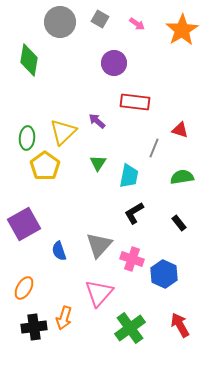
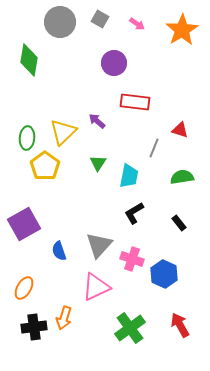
pink triangle: moved 3 px left, 6 px up; rotated 24 degrees clockwise
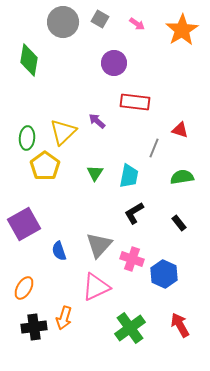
gray circle: moved 3 px right
green triangle: moved 3 px left, 10 px down
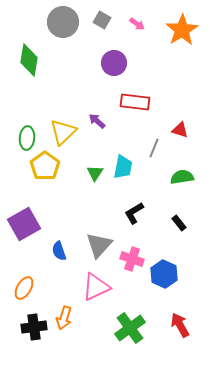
gray square: moved 2 px right, 1 px down
cyan trapezoid: moved 6 px left, 9 px up
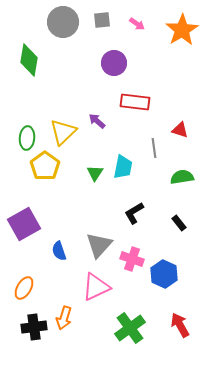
gray square: rotated 36 degrees counterclockwise
gray line: rotated 30 degrees counterclockwise
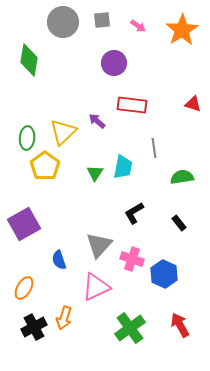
pink arrow: moved 1 px right, 2 px down
red rectangle: moved 3 px left, 3 px down
red triangle: moved 13 px right, 26 px up
blue semicircle: moved 9 px down
black cross: rotated 20 degrees counterclockwise
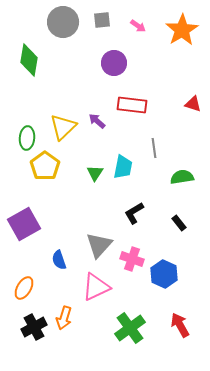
yellow triangle: moved 5 px up
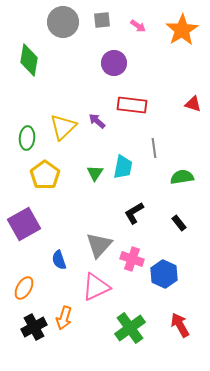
yellow pentagon: moved 9 px down
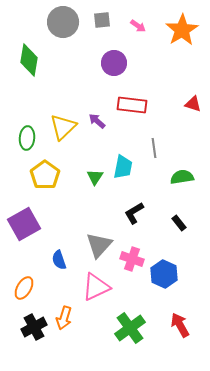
green triangle: moved 4 px down
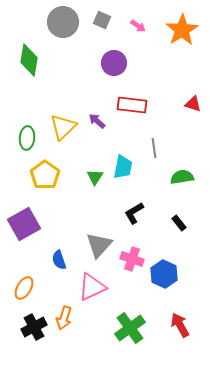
gray square: rotated 30 degrees clockwise
pink triangle: moved 4 px left
